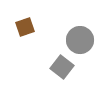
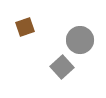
gray square: rotated 10 degrees clockwise
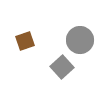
brown square: moved 14 px down
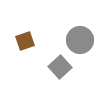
gray square: moved 2 px left
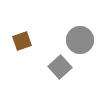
brown square: moved 3 px left
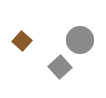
brown square: rotated 30 degrees counterclockwise
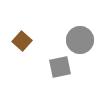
gray square: rotated 30 degrees clockwise
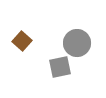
gray circle: moved 3 px left, 3 px down
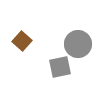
gray circle: moved 1 px right, 1 px down
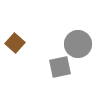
brown square: moved 7 px left, 2 px down
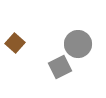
gray square: rotated 15 degrees counterclockwise
